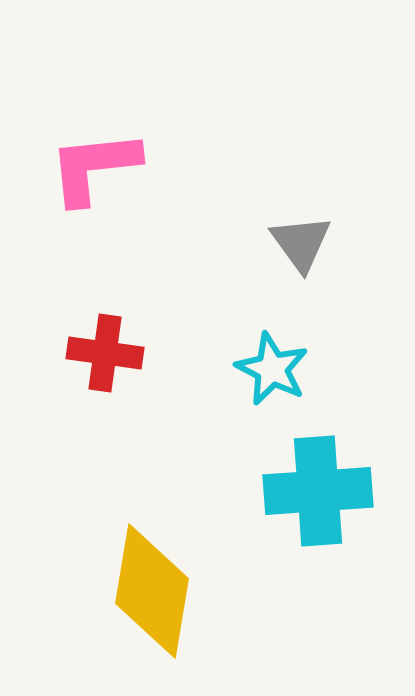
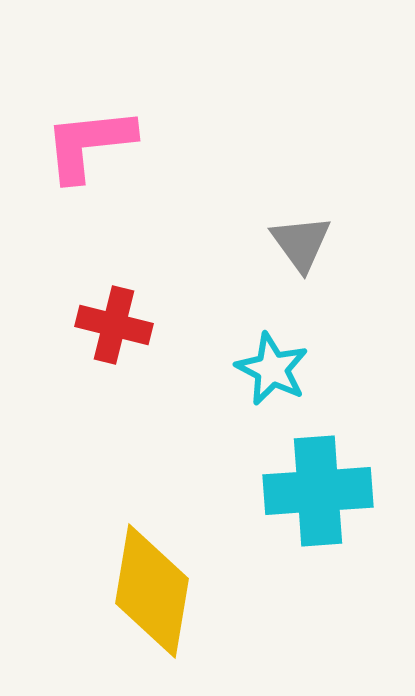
pink L-shape: moved 5 px left, 23 px up
red cross: moved 9 px right, 28 px up; rotated 6 degrees clockwise
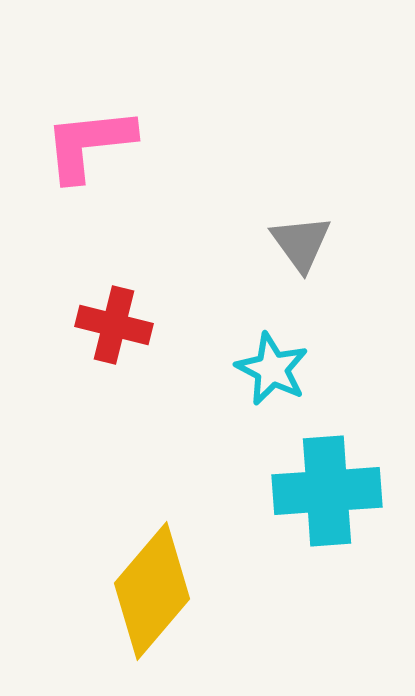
cyan cross: moved 9 px right
yellow diamond: rotated 31 degrees clockwise
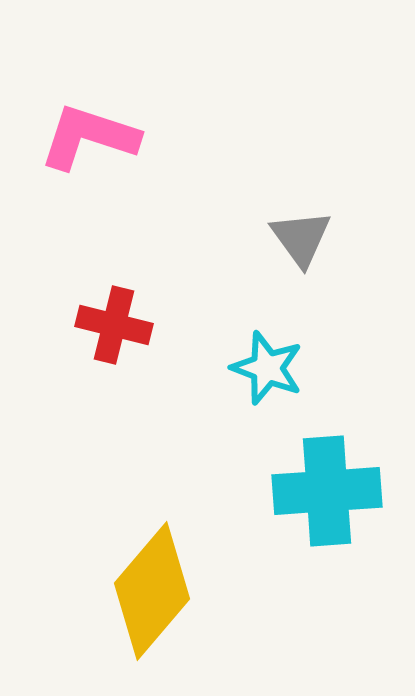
pink L-shape: moved 7 px up; rotated 24 degrees clockwise
gray triangle: moved 5 px up
cyan star: moved 5 px left, 1 px up; rotated 6 degrees counterclockwise
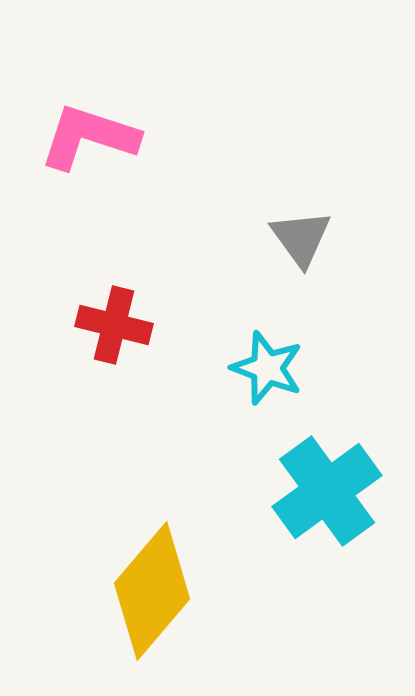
cyan cross: rotated 32 degrees counterclockwise
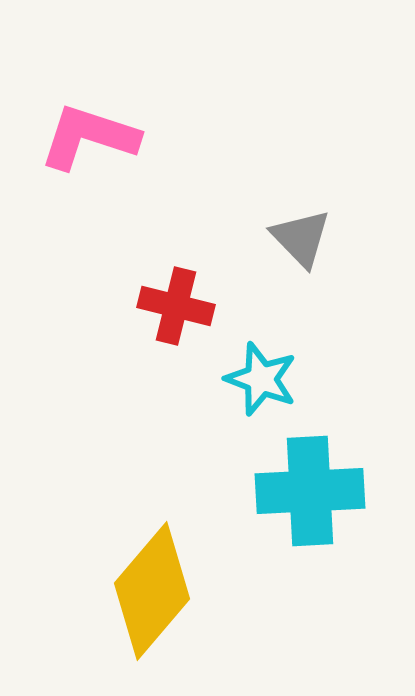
gray triangle: rotated 8 degrees counterclockwise
red cross: moved 62 px right, 19 px up
cyan star: moved 6 px left, 11 px down
cyan cross: moved 17 px left; rotated 33 degrees clockwise
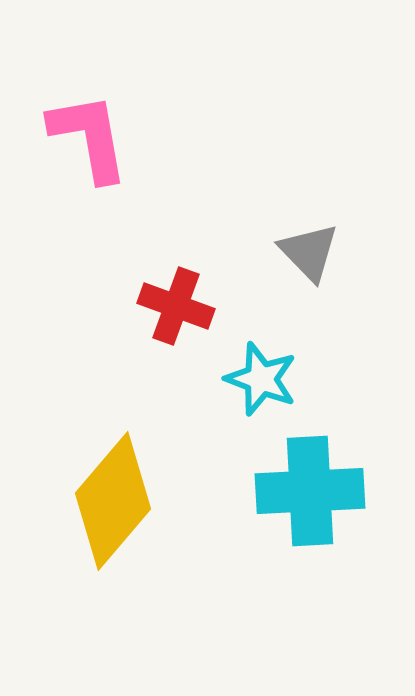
pink L-shape: rotated 62 degrees clockwise
gray triangle: moved 8 px right, 14 px down
red cross: rotated 6 degrees clockwise
yellow diamond: moved 39 px left, 90 px up
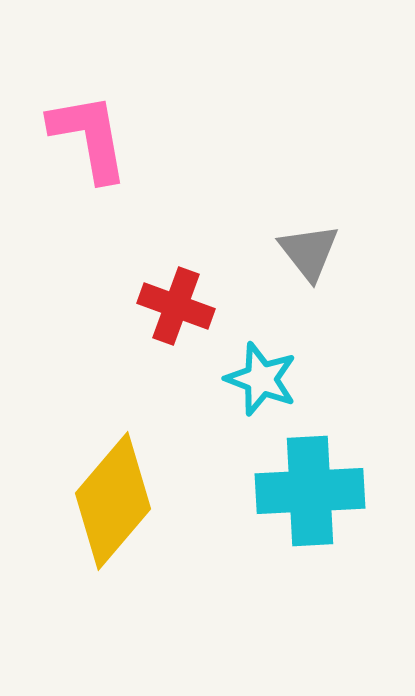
gray triangle: rotated 6 degrees clockwise
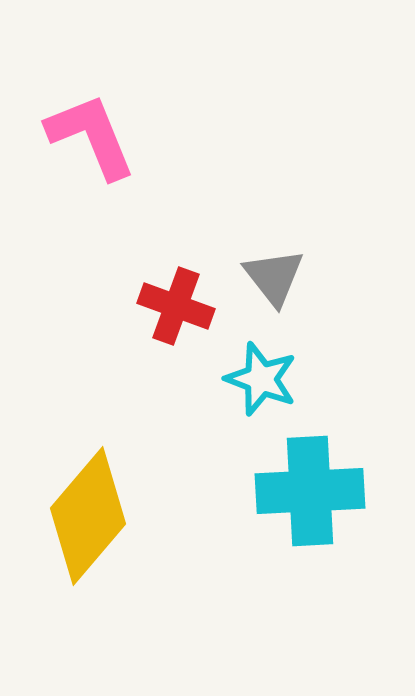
pink L-shape: moved 2 px right, 1 px up; rotated 12 degrees counterclockwise
gray triangle: moved 35 px left, 25 px down
yellow diamond: moved 25 px left, 15 px down
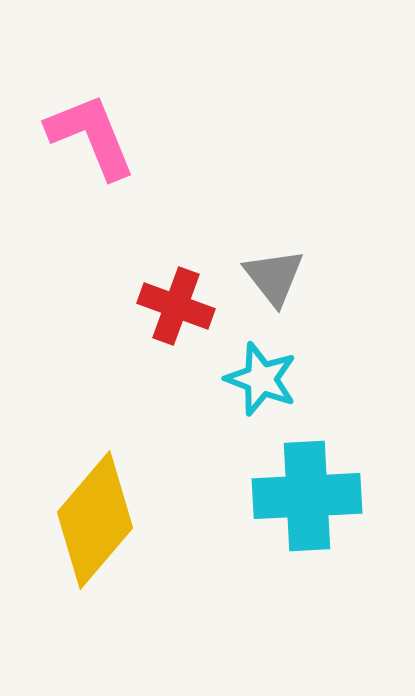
cyan cross: moved 3 px left, 5 px down
yellow diamond: moved 7 px right, 4 px down
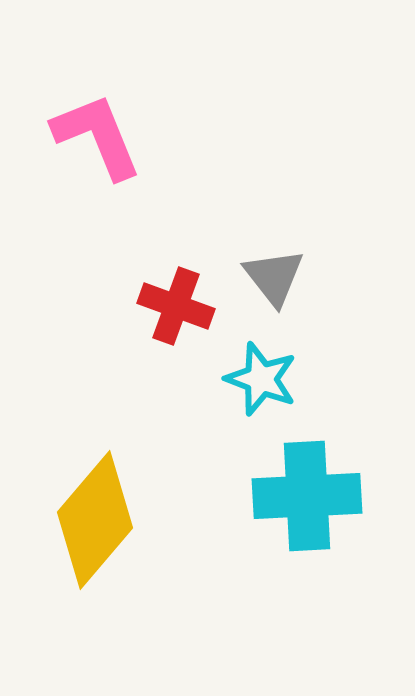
pink L-shape: moved 6 px right
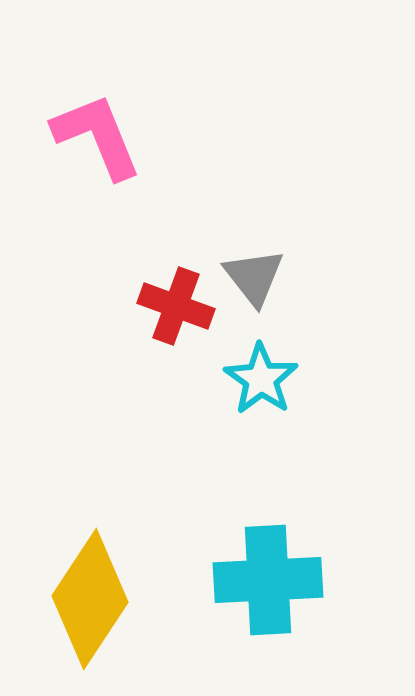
gray triangle: moved 20 px left
cyan star: rotated 14 degrees clockwise
cyan cross: moved 39 px left, 84 px down
yellow diamond: moved 5 px left, 79 px down; rotated 7 degrees counterclockwise
